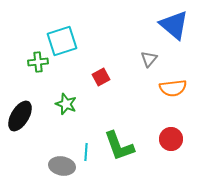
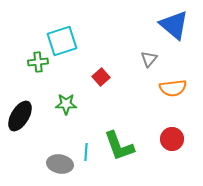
red square: rotated 12 degrees counterclockwise
green star: rotated 20 degrees counterclockwise
red circle: moved 1 px right
gray ellipse: moved 2 px left, 2 px up
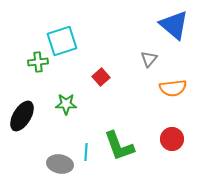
black ellipse: moved 2 px right
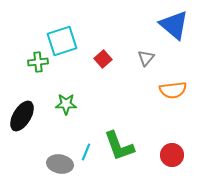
gray triangle: moved 3 px left, 1 px up
red square: moved 2 px right, 18 px up
orange semicircle: moved 2 px down
red circle: moved 16 px down
cyan line: rotated 18 degrees clockwise
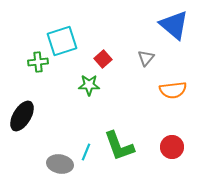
green star: moved 23 px right, 19 px up
red circle: moved 8 px up
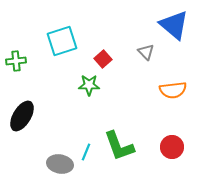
gray triangle: moved 6 px up; rotated 24 degrees counterclockwise
green cross: moved 22 px left, 1 px up
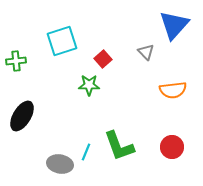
blue triangle: rotated 32 degrees clockwise
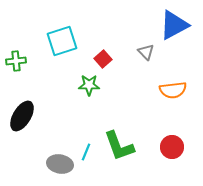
blue triangle: rotated 20 degrees clockwise
